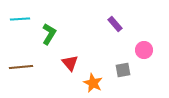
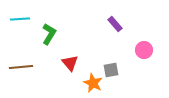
gray square: moved 12 px left
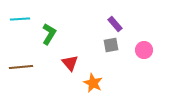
gray square: moved 25 px up
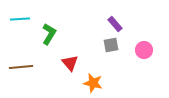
orange star: rotated 12 degrees counterclockwise
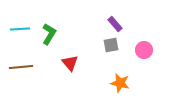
cyan line: moved 10 px down
orange star: moved 27 px right
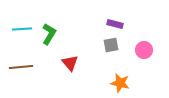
purple rectangle: rotated 35 degrees counterclockwise
cyan line: moved 2 px right
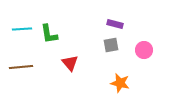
green L-shape: rotated 140 degrees clockwise
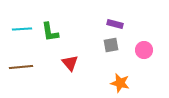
green L-shape: moved 1 px right, 2 px up
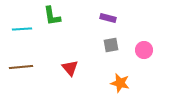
purple rectangle: moved 7 px left, 6 px up
green L-shape: moved 2 px right, 16 px up
red triangle: moved 5 px down
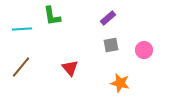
purple rectangle: rotated 56 degrees counterclockwise
brown line: rotated 45 degrees counterclockwise
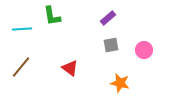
red triangle: rotated 12 degrees counterclockwise
